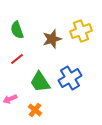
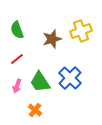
blue cross: rotated 15 degrees counterclockwise
pink arrow: moved 7 px right, 13 px up; rotated 48 degrees counterclockwise
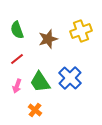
brown star: moved 4 px left
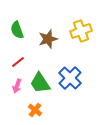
red line: moved 1 px right, 3 px down
green trapezoid: moved 1 px down
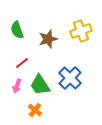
red line: moved 4 px right, 1 px down
green trapezoid: moved 2 px down
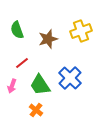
pink arrow: moved 5 px left
orange cross: moved 1 px right
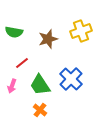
green semicircle: moved 3 px left, 2 px down; rotated 60 degrees counterclockwise
blue cross: moved 1 px right, 1 px down
orange cross: moved 4 px right
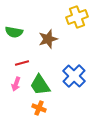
yellow cross: moved 4 px left, 14 px up
red line: rotated 24 degrees clockwise
blue cross: moved 3 px right, 3 px up
pink arrow: moved 4 px right, 2 px up
orange cross: moved 1 px left, 2 px up; rotated 16 degrees counterclockwise
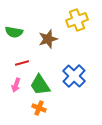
yellow cross: moved 3 px down
pink arrow: moved 1 px down
